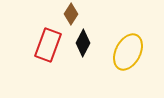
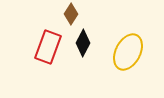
red rectangle: moved 2 px down
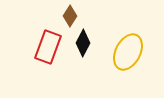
brown diamond: moved 1 px left, 2 px down
